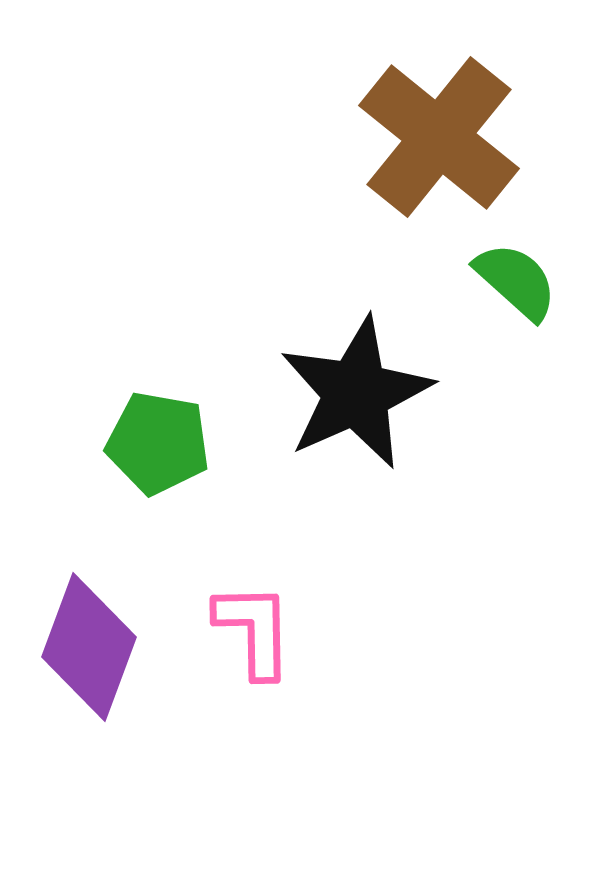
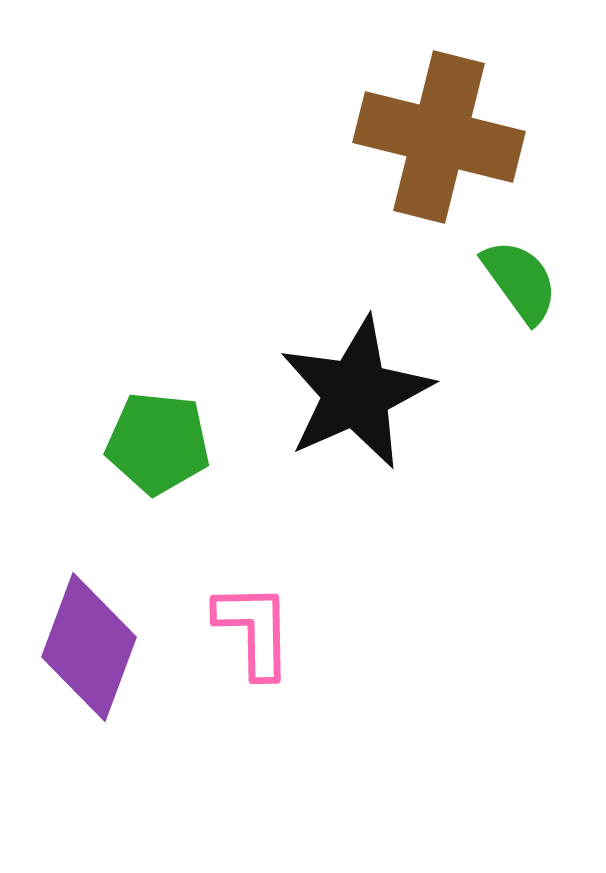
brown cross: rotated 25 degrees counterclockwise
green semicircle: moved 4 px right; rotated 12 degrees clockwise
green pentagon: rotated 4 degrees counterclockwise
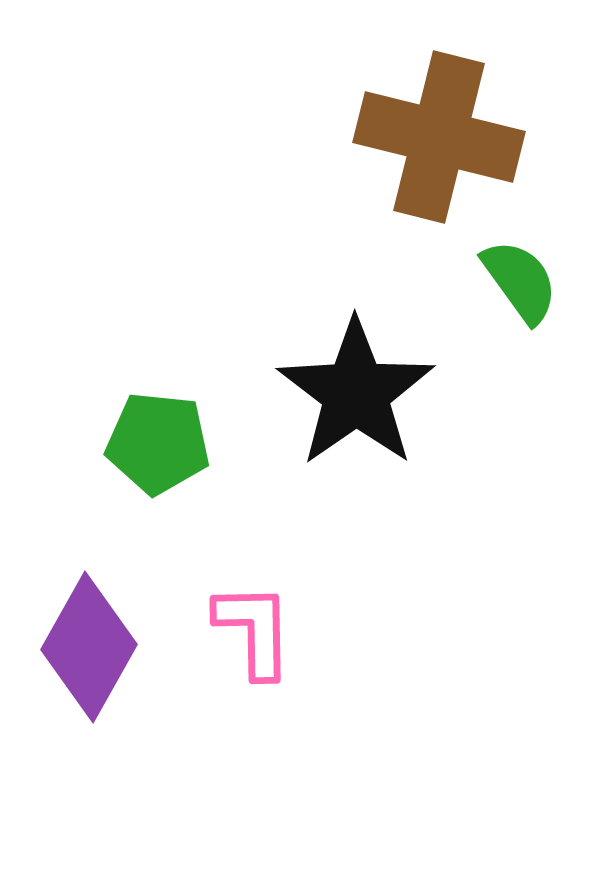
black star: rotated 11 degrees counterclockwise
purple diamond: rotated 9 degrees clockwise
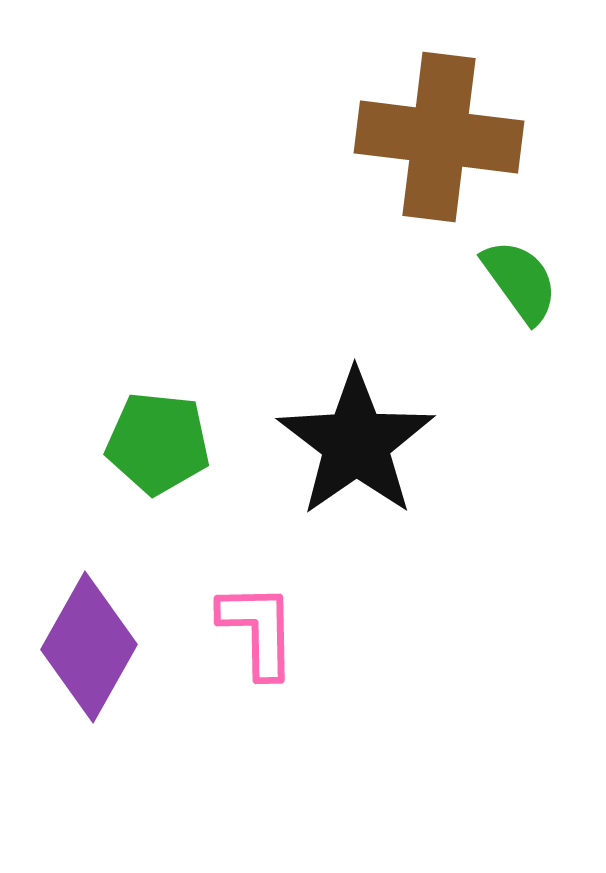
brown cross: rotated 7 degrees counterclockwise
black star: moved 50 px down
pink L-shape: moved 4 px right
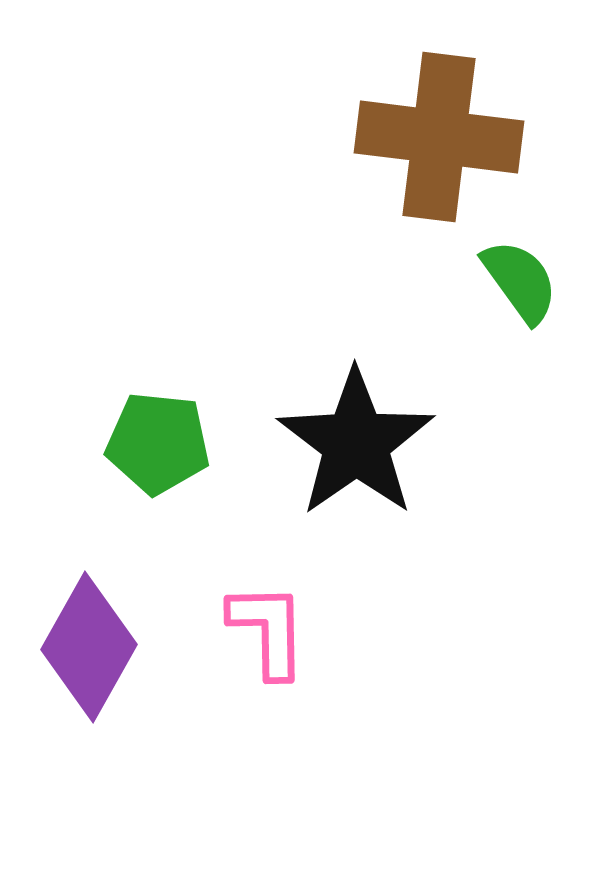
pink L-shape: moved 10 px right
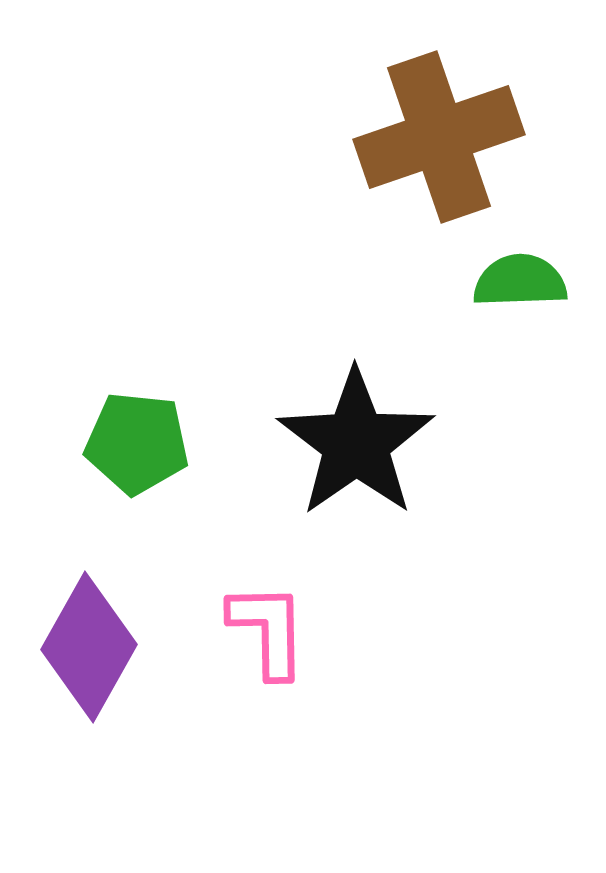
brown cross: rotated 26 degrees counterclockwise
green semicircle: rotated 56 degrees counterclockwise
green pentagon: moved 21 px left
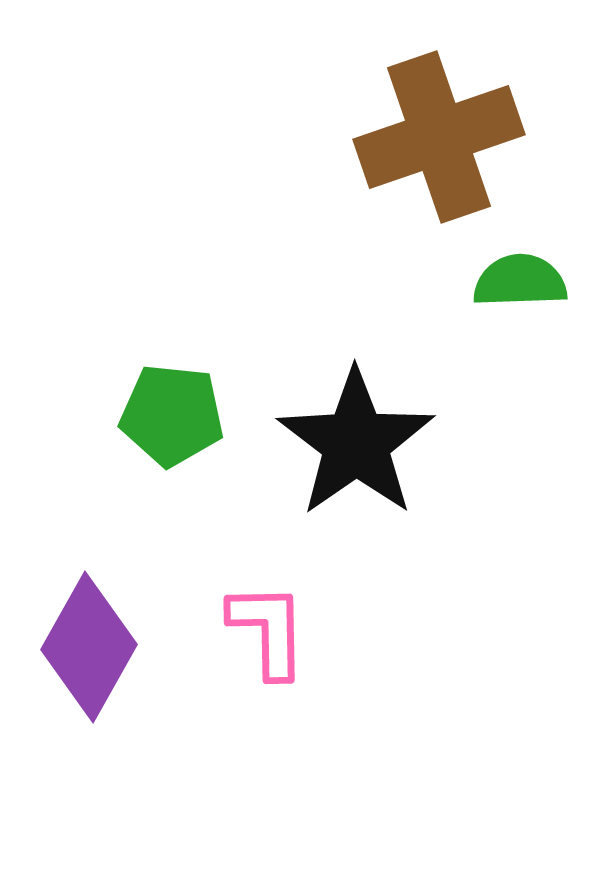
green pentagon: moved 35 px right, 28 px up
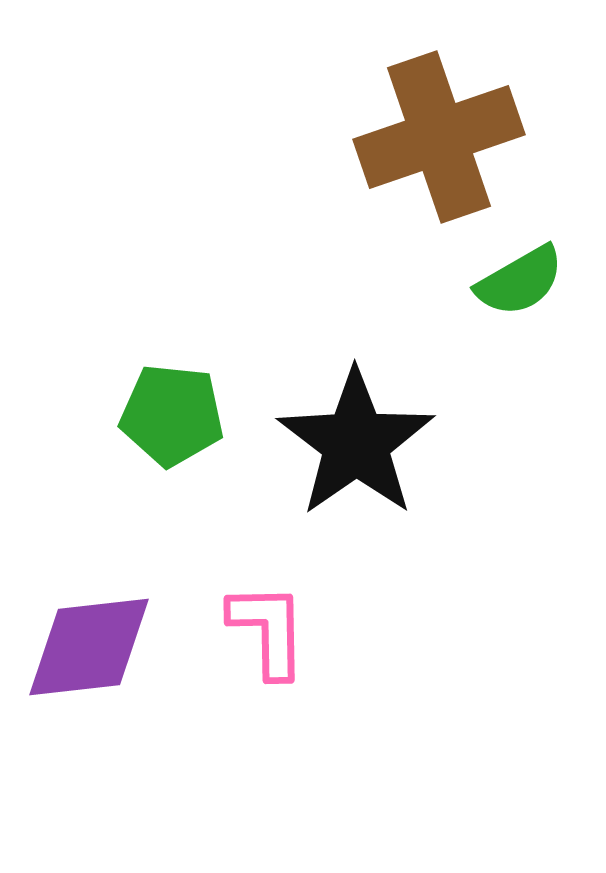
green semicircle: rotated 152 degrees clockwise
purple diamond: rotated 54 degrees clockwise
